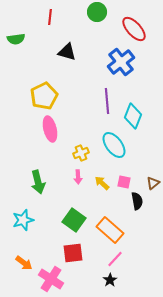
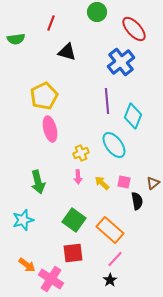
red line: moved 1 px right, 6 px down; rotated 14 degrees clockwise
orange arrow: moved 3 px right, 2 px down
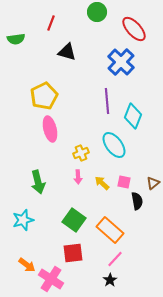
blue cross: rotated 8 degrees counterclockwise
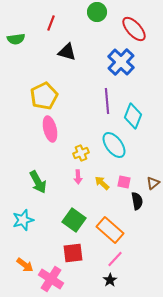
green arrow: rotated 15 degrees counterclockwise
orange arrow: moved 2 px left
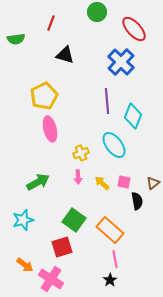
black triangle: moved 2 px left, 3 px down
green arrow: rotated 90 degrees counterclockwise
red square: moved 11 px left, 6 px up; rotated 10 degrees counterclockwise
pink line: rotated 54 degrees counterclockwise
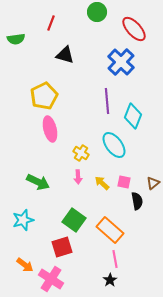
yellow cross: rotated 35 degrees counterclockwise
green arrow: rotated 55 degrees clockwise
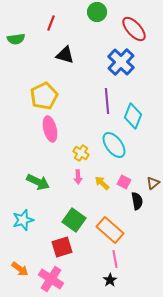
pink square: rotated 16 degrees clockwise
orange arrow: moved 5 px left, 4 px down
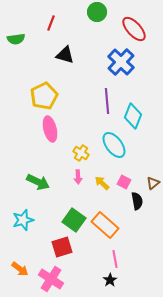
orange rectangle: moved 5 px left, 5 px up
